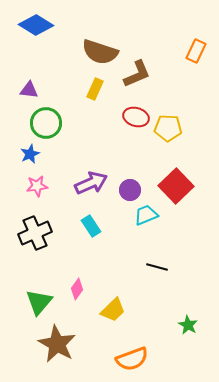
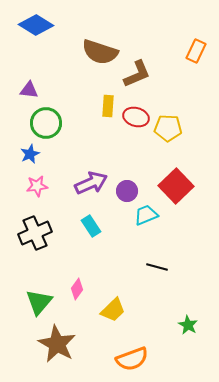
yellow rectangle: moved 13 px right, 17 px down; rotated 20 degrees counterclockwise
purple circle: moved 3 px left, 1 px down
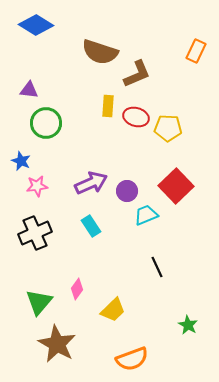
blue star: moved 9 px left, 7 px down; rotated 24 degrees counterclockwise
black line: rotated 50 degrees clockwise
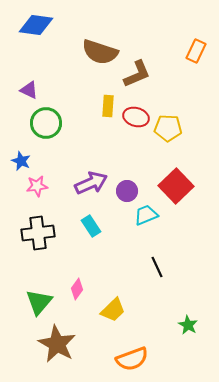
blue diamond: rotated 24 degrees counterclockwise
purple triangle: rotated 18 degrees clockwise
black cross: moved 3 px right; rotated 16 degrees clockwise
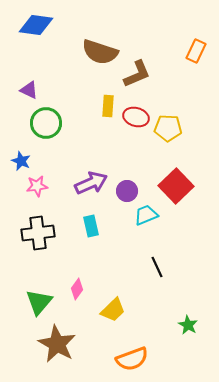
cyan rectangle: rotated 20 degrees clockwise
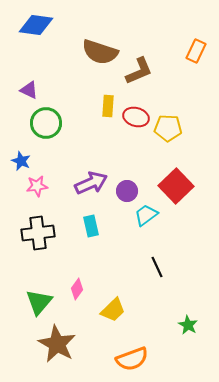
brown L-shape: moved 2 px right, 3 px up
cyan trapezoid: rotated 15 degrees counterclockwise
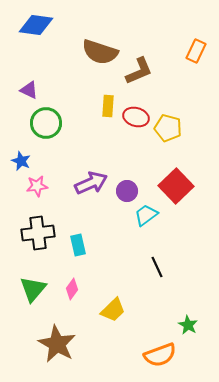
yellow pentagon: rotated 12 degrees clockwise
cyan rectangle: moved 13 px left, 19 px down
pink diamond: moved 5 px left
green triangle: moved 6 px left, 13 px up
orange semicircle: moved 28 px right, 4 px up
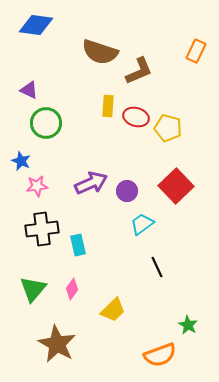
cyan trapezoid: moved 4 px left, 9 px down
black cross: moved 4 px right, 4 px up
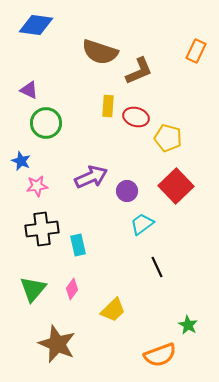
yellow pentagon: moved 10 px down
purple arrow: moved 6 px up
brown star: rotated 6 degrees counterclockwise
